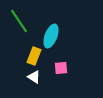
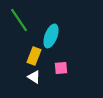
green line: moved 1 px up
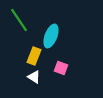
pink square: rotated 24 degrees clockwise
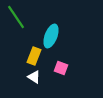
green line: moved 3 px left, 3 px up
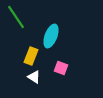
yellow rectangle: moved 3 px left
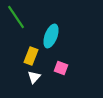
white triangle: rotated 40 degrees clockwise
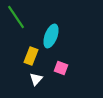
white triangle: moved 2 px right, 2 px down
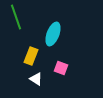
green line: rotated 15 degrees clockwise
cyan ellipse: moved 2 px right, 2 px up
white triangle: rotated 40 degrees counterclockwise
